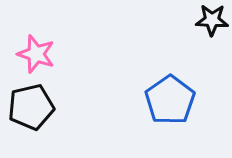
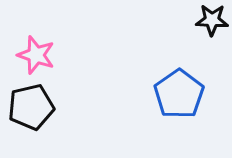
pink star: moved 1 px down
blue pentagon: moved 9 px right, 6 px up
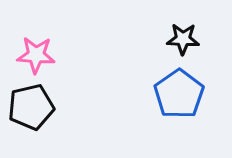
black star: moved 29 px left, 19 px down
pink star: rotated 15 degrees counterclockwise
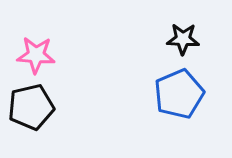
blue pentagon: rotated 12 degrees clockwise
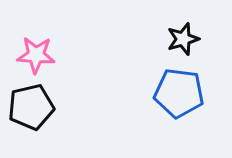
black star: rotated 20 degrees counterclockwise
blue pentagon: moved 1 px up; rotated 30 degrees clockwise
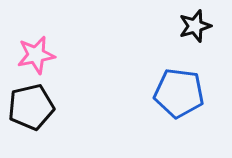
black star: moved 12 px right, 13 px up
pink star: rotated 15 degrees counterclockwise
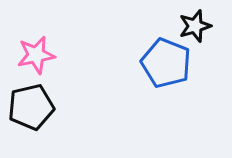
blue pentagon: moved 13 px left, 30 px up; rotated 15 degrees clockwise
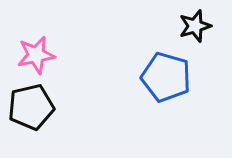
blue pentagon: moved 14 px down; rotated 6 degrees counterclockwise
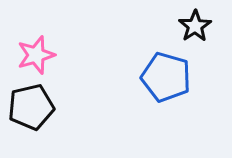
black star: rotated 16 degrees counterclockwise
pink star: rotated 6 degrees counterclockwise
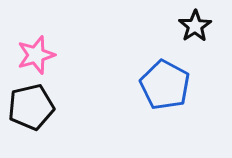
blue pentagon: moved 1 px left, 8 px down; rotated 12 degrees clockwise
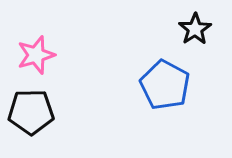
black star: moved 3 px down
black pentagon: moved 5 px down; rotated 12 degrees clockwise
